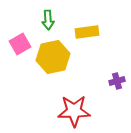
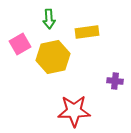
green arrow: moved 1 px right, 1 px up
purple cross: moved 2 px left; rotated 21 degrees clockwise
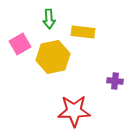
yellow rectangle: moved 4 px left; rotated 15 degrees clockwise
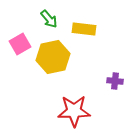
green arrow: rotated 36 degrees counterclockwise
yellow rectangle: moved 1 px right, 3 px up
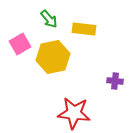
red star: moved 2 px down; rotated 8 degrees clockwise
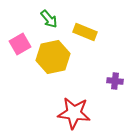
yellow rectangle: moved 1 px right, 3 px down; rotated 15 degrees clockwise
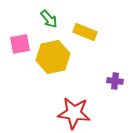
pink square: rotated 20 degrees clockwise
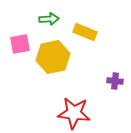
green arrow: rotated 54 degrees counterclockwise
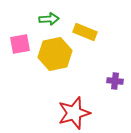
yellow hexagon: moved 2 px right, 3 px up
red star: rotated 24 degrees counterclockwise
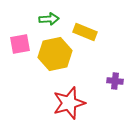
red star: moved 5 px left, 10 px up
